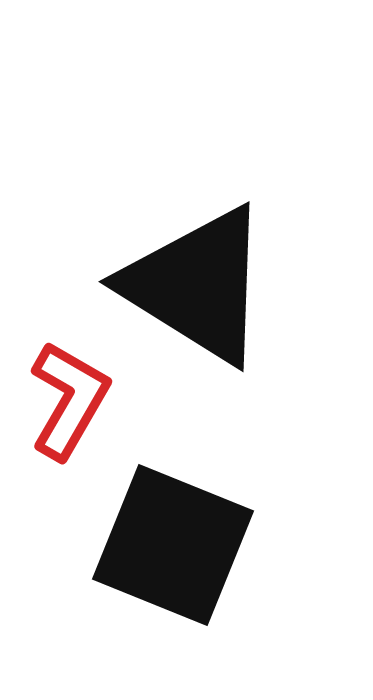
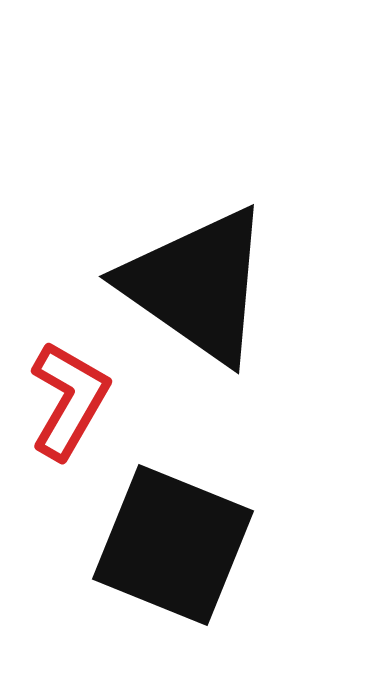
black triangle: rotated 3 degrees clockwise
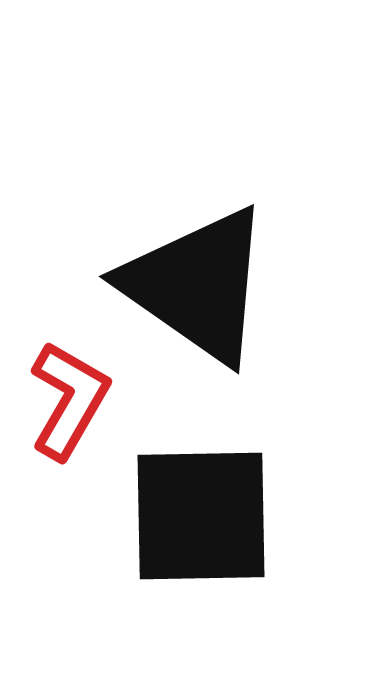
black square: moved 28 px right, 29 px up; rotated 23 degrees counterclockwise
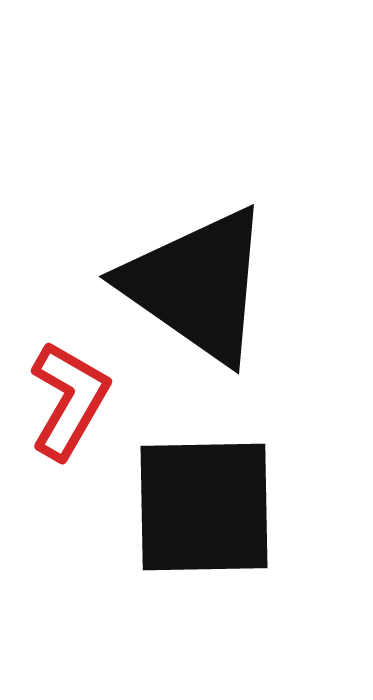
black square: moved 3 px right, 9 px up
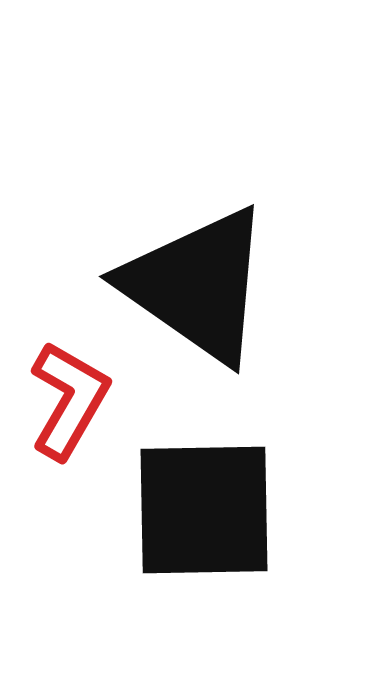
black square: moved 3 px down
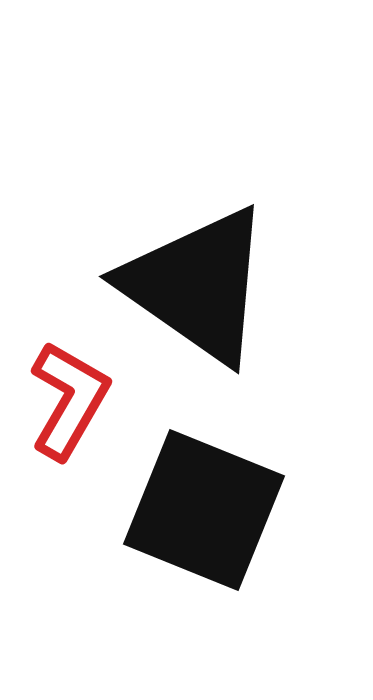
black square: rotated 23 degrees clockwise
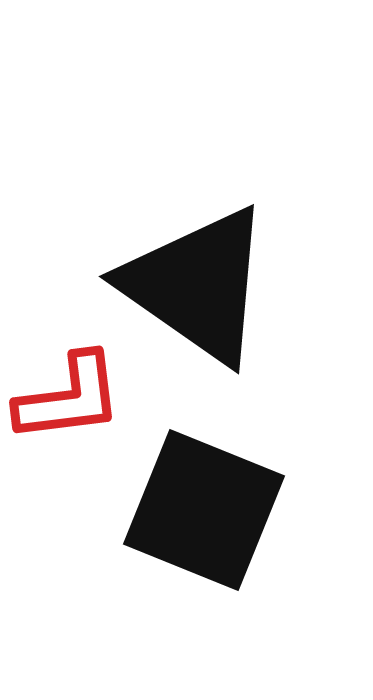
red L-shape: moved 2 px up; rotated 53 degrees clockwise
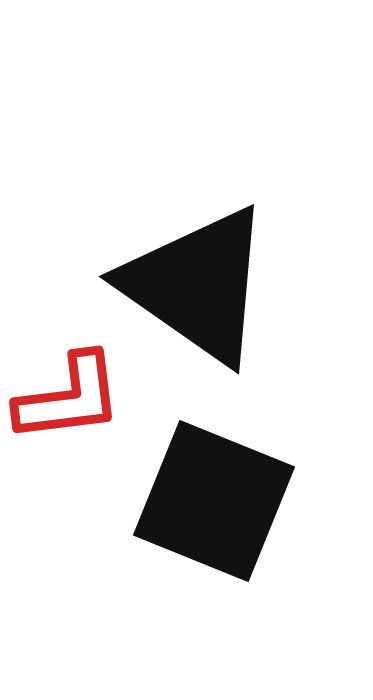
black square: moved 10 px right, 9 px up
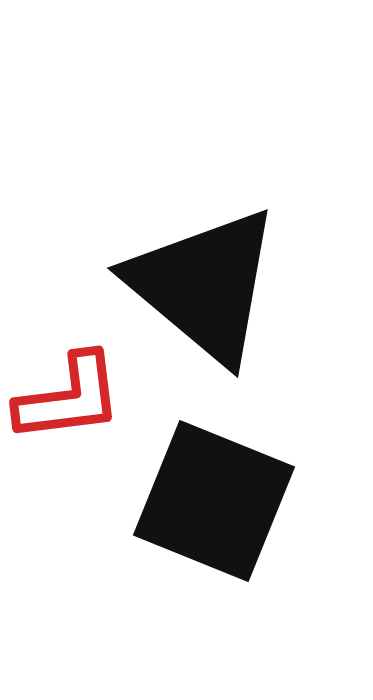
black triangle: moved 7 px right; rotated 5 degrees clockwise
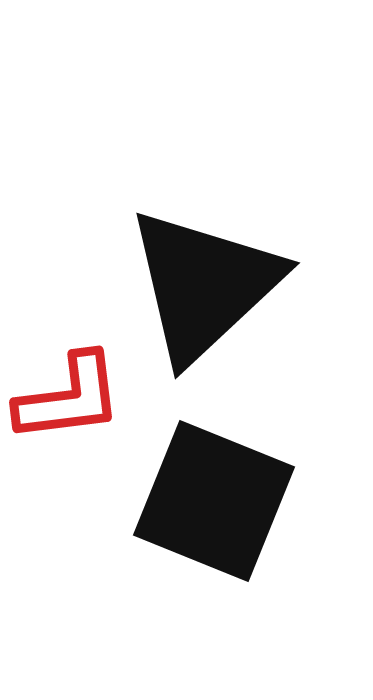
black triangle: rotated 37 degrees clockwise
